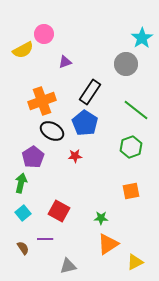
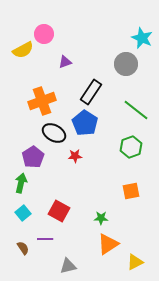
cyan star: rotated 15 degrees counterclockwise
black rectangle: moved 1 px right
black ellipse: moved 2 px right, 2 px down
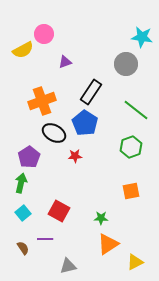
cyan star: moved 1 px up; rotated 15 degrees counterclockwise
purple pentagon: moved 4 px left
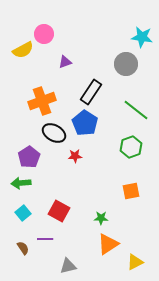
green arrow: rotated 108 degrees counterclockwise
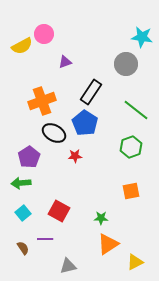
yellow semicircle: moved 1 px left, 4 px up
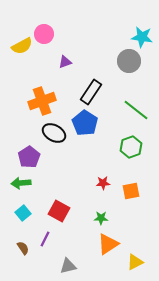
gray circle: moved 3 px right, 3 px up
red star: moved 28 px right, 27 px down
purple line: rotated 63 degrees counterclockwise
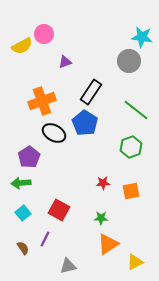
red square: moved 1 px up
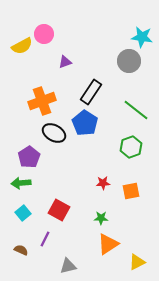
brown semicircle: moved 2 px left, 2 px down; rotated 32 degrees counterclockwise
yellow triangle: moved 2 px right
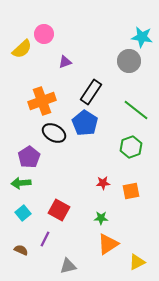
yellow semicircle: moved 3 px down; rotated 15 degrees counterclockwise
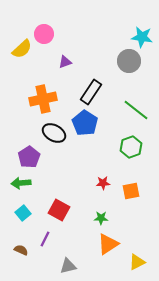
orange cross: moved 1 px right, 2 px up; rotated 8 degrees clockwise
